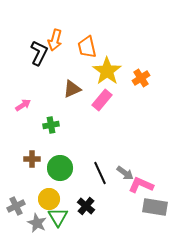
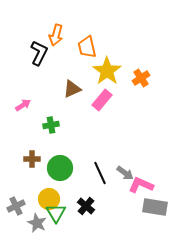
orange arrow: moved 1 px right, 5 px up
green triangle: moved 2 px left, 4 px up
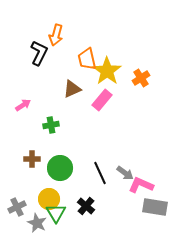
orange trapezoid: moved 12 px down
gray cross: moved 1 px right, 1 px down
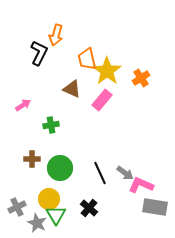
brown triangle: rotated 48 degrees clockwise
black cross: moved 3 px right, 2 px down
green triangle: moved 2 px down
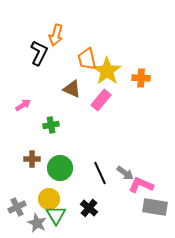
orange cross: rotated 36 degrees clockwise
pink rectangle: moved 1 px left
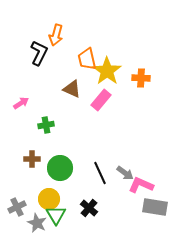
pink arrow: moved 2 px left, 2 px up
green cross: moved 5 px left
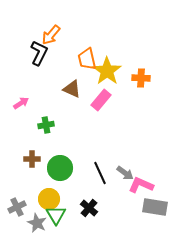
orange arrow: moved 5 px left; rotated 25 degrees clockwise
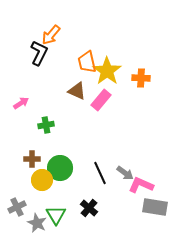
orange trapezoid: moved 3 px down
brown triangle: moved 5 px right, 2 px down
yellow circle: moved 7 px left, 19 px up
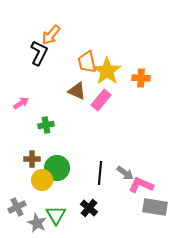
green circle: moved 3 px left
black line: rotated 30 degrees clockwise
